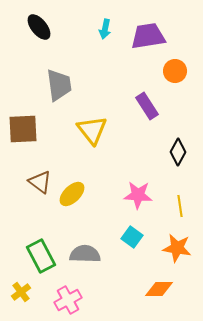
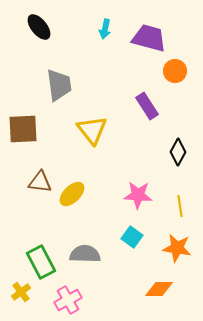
purple trapezoid: moved 1 px right, 2 px down; rotated 24 degrees clockwise
brown triangle: rotated 30 degrees counterclockwise
green rectangle: moved 6 px down
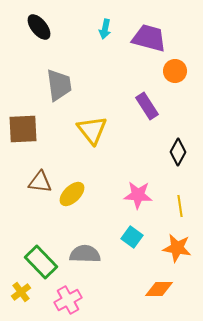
green rectangle: rotated 16 degrees counterclockwise
